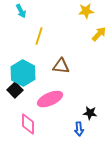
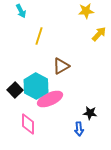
brown triangle: rotated 36 degrees counterclockwise
cyan hexagon: moved 13 px right, 13 px down
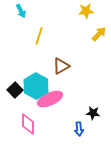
black star: moved 3 px right
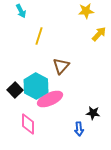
brown triangle: rotated 18 degrees counterclockwise
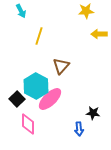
yellow arrow: rotated 133 degrees counterclockwise
black square: moved 2 px right, 9 px down
pink ellipse: rotated 20 degrees counterclockwise
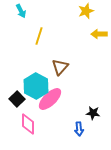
yellow star: rotated 14 degrees counterclockwise
brown triangle: moved 1 px left, 1 px down
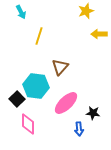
cyan arrow: moved 1 px down
cyan hexagon: rotated 20 degrees counterclockwise
pink ellipse: moved 16 px right, 4 px down
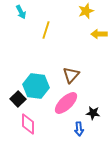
yellow line: moved 7 px right, 6 px up
brown triangle: moved 11 px right, 8 px down
black square: moved 1 px right
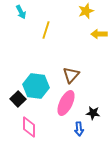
pink ellipse: rotated 20 degrees counterclockwise
pink diamond: moved 1 px right, 3 px down
